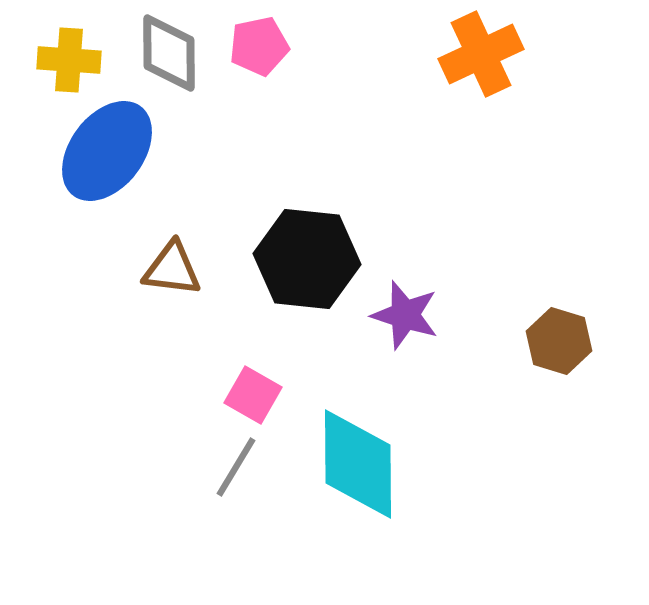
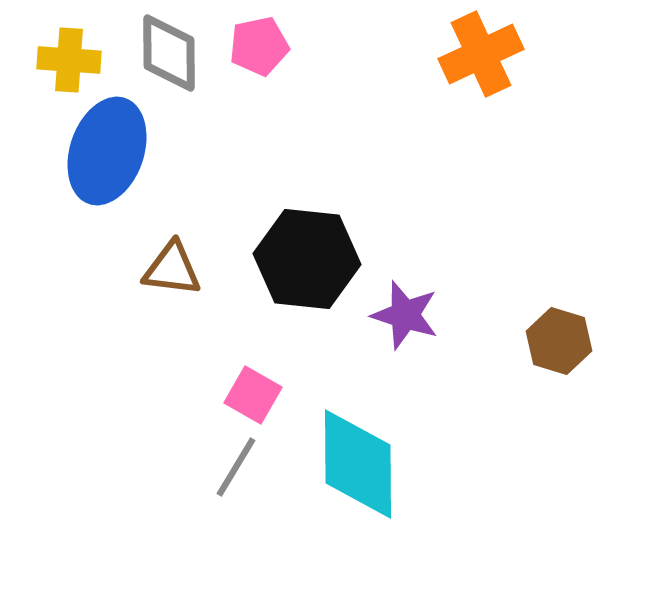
blue ellipse: rotated 18 degrees counterclockwise
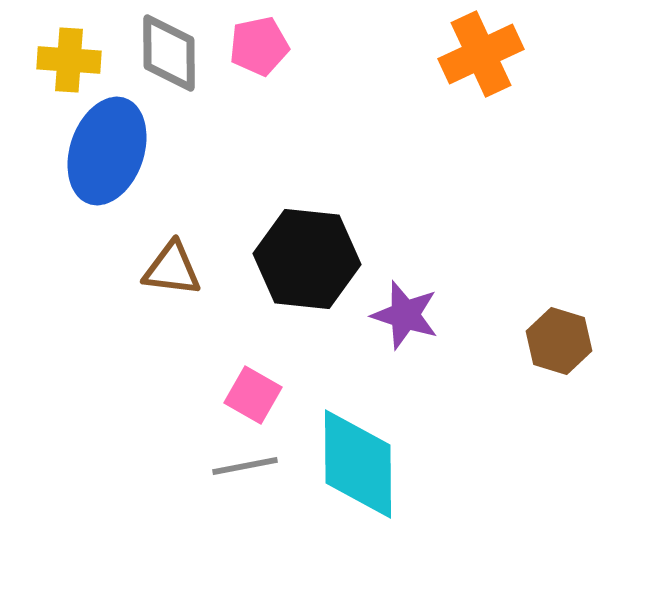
gray line: moved 9 px right, 1 px up; rotated 48 degrees clockwise
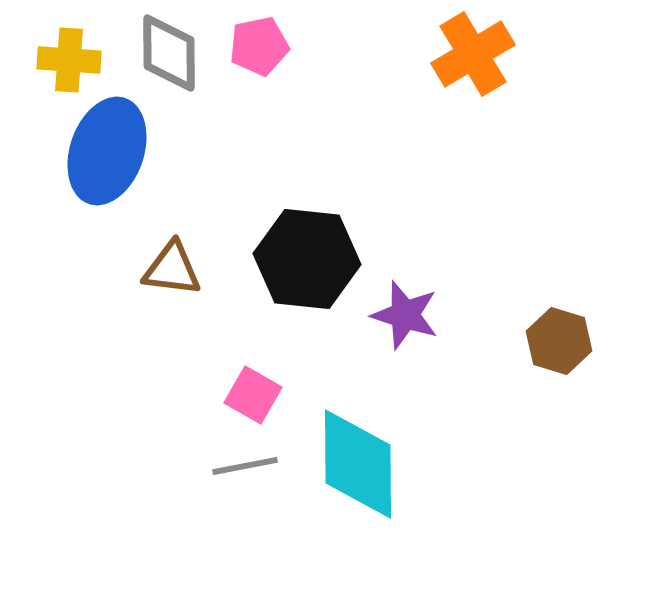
orange cross: moved 8 px left; rotated 6 degrees counterclockwise
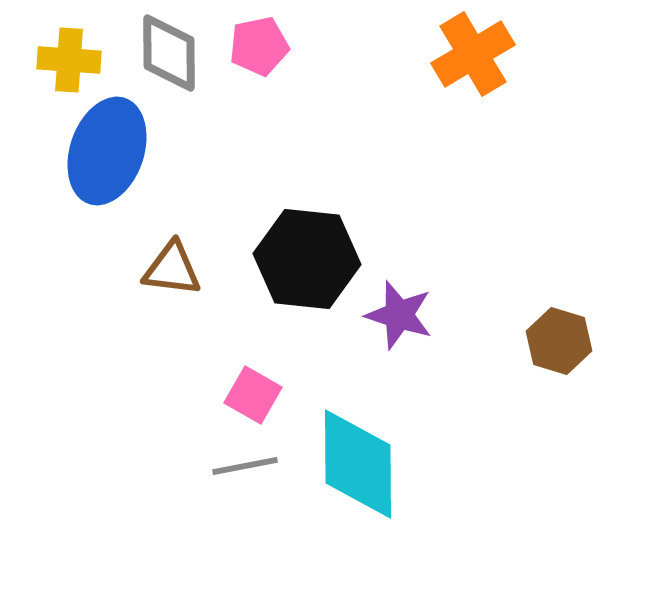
purple star: moved 6 px left
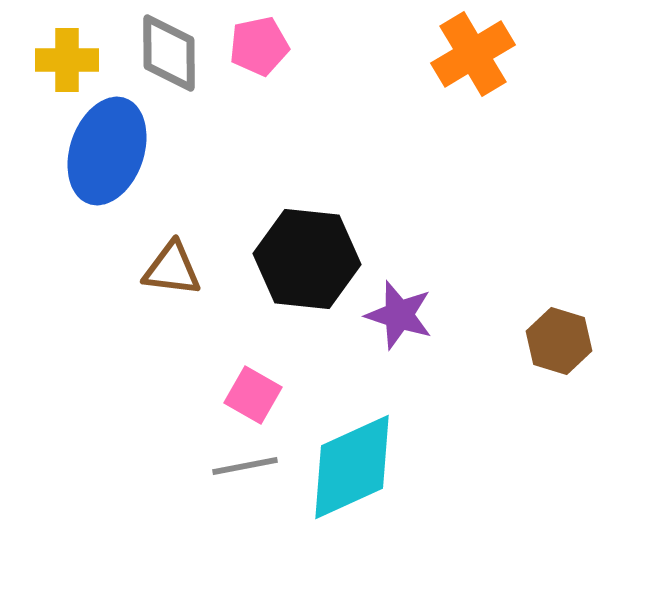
yellow cross: moved 2 px left; rotated 4 degrees counterclockwise
cyan diamond: moved 6 px left, 3 px down; rotated 66 degrees clockwise
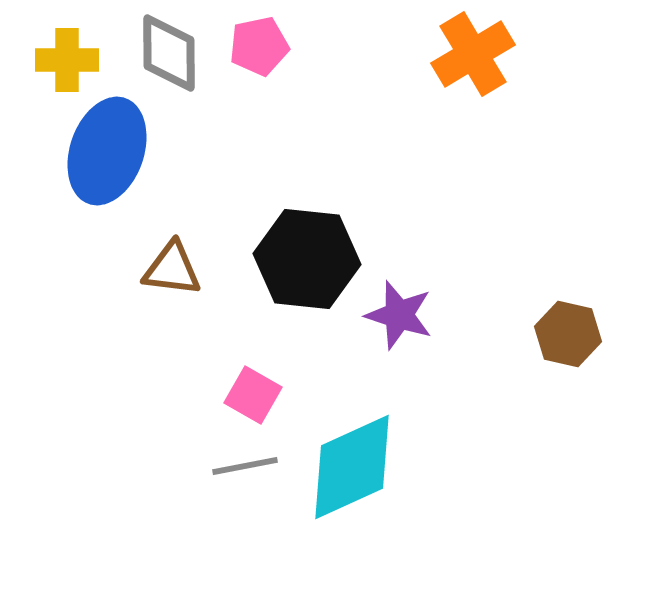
brown hexagon: moved 9 px right, 7 px up; rotated 4 degrees counterclockwise
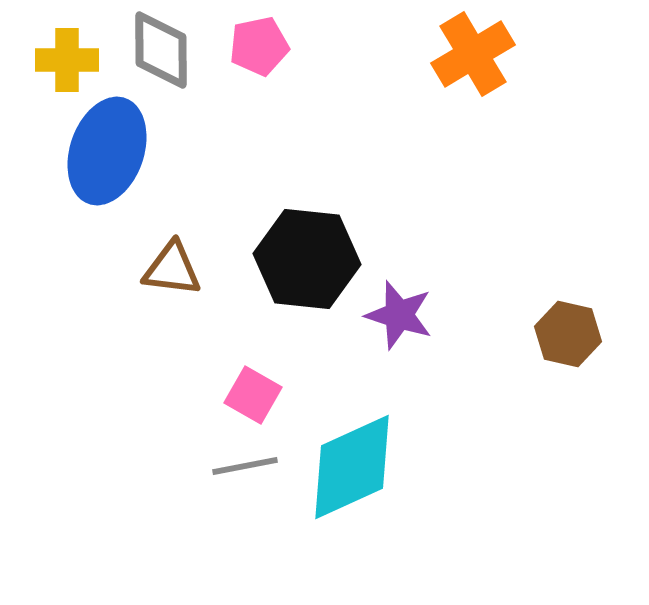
gray diamond: moved 8 px left, 3 px up
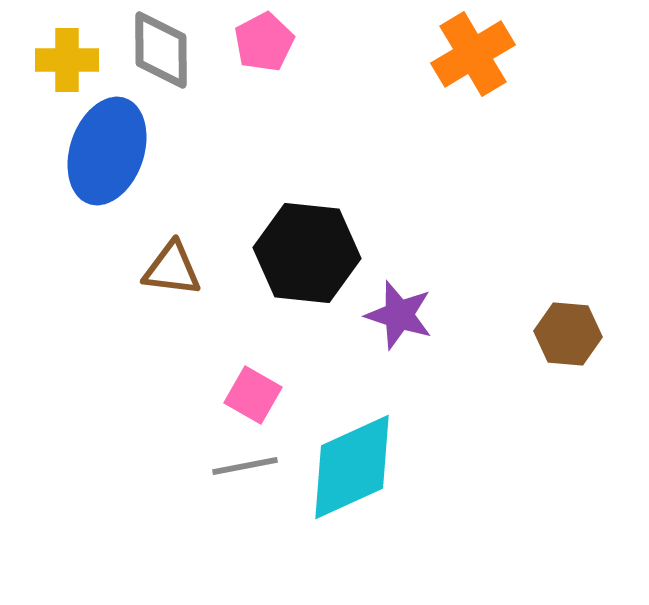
pink pentagon: moved 5 px right, 4 px up; rotated 16 degrees counterclockwise
black hexagon: moved 6 px up
brown hexagon: rotated 8 degrees counterclockwise
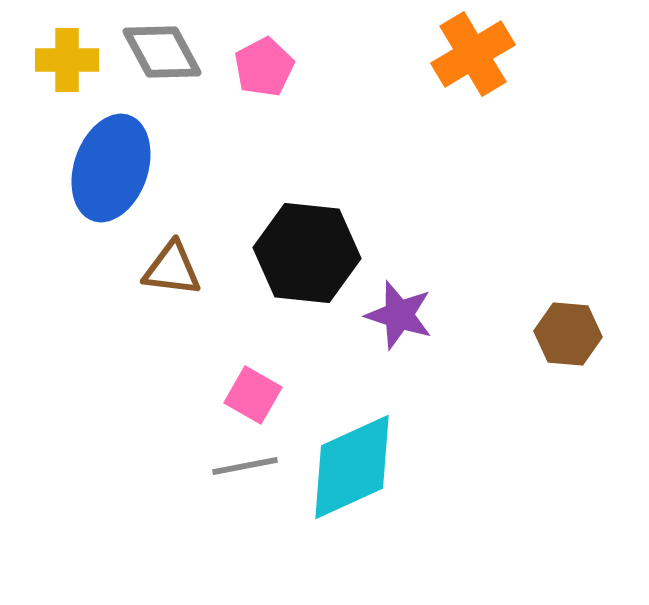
pink pentagon: moved 25 px down
gray diamond: moved 1 px right, 2 px down; rotated 28 degrees counterclockwise
blue ellipse: moved 4 px right, 17 px down
